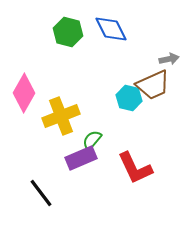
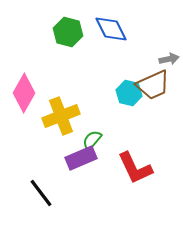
cyan hexagon: moved 5 px up
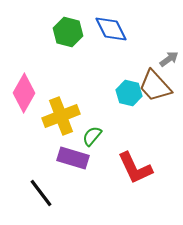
gray arrow: rotated 24 degrees counterclockwise
brown trapezoid: moved 2 px right, 1 px down; rotated 72 degrees clockwise
green semicircle: moved 4 px up
purple rectangle: moved 8 px left; rotated 40 degrees clockwise
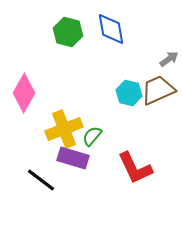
blue diamond: rotated 16 degrees clockwise
brown trapezoid: moved 3 px right, 4 px down; rotated 108 degrees clockwise
yellow cross: moved 3 px right, 13 px down
black line: moved 13 px up; rotated 16 degrees counterclockwise
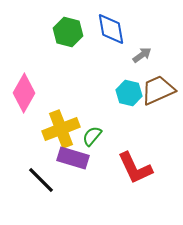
gray arrow: moved 27 px left, 4 px up
yellow cross: moved 3 px left
black line: rotated 8 degrees clockwise
